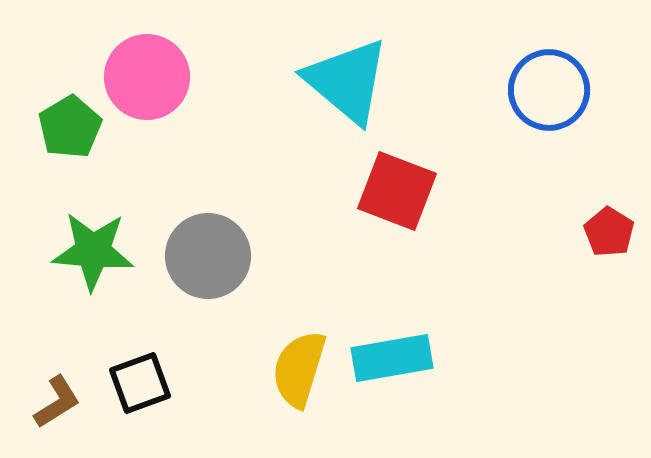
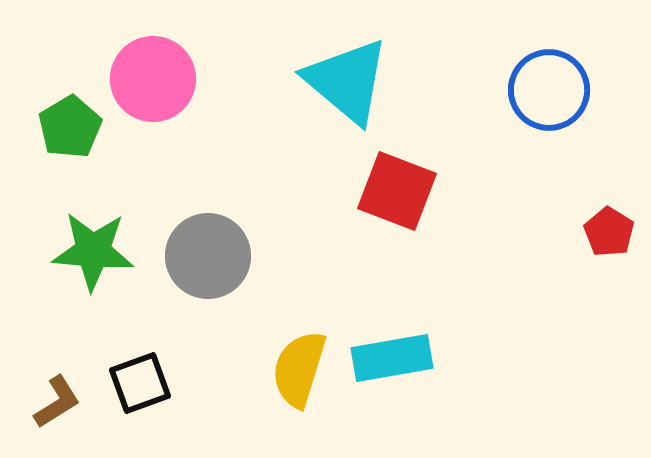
pink circle: moved 6 px right, 2 px down
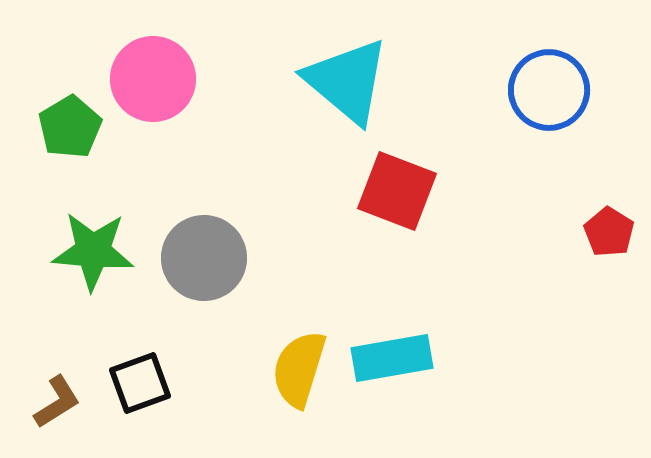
gray circle: moved 4 px left, 2 px down
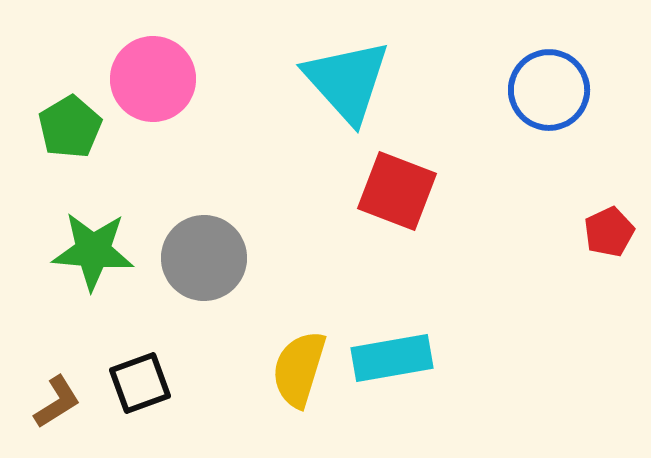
cyan triangle: rotated 8 degrees clockwise
red pentagon: rotated 15 degrees clockwise
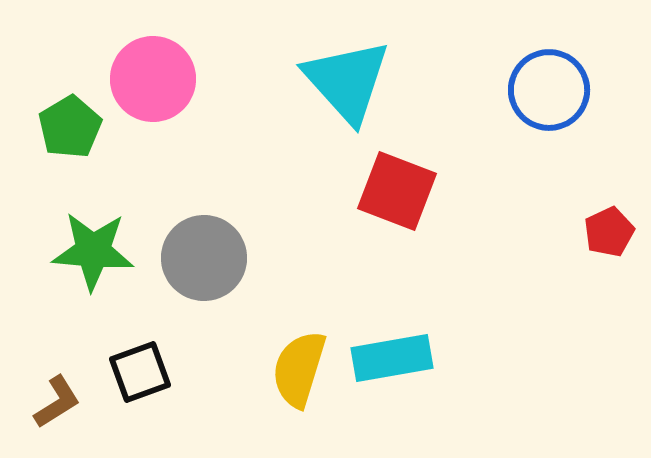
black square: moved 11 px up
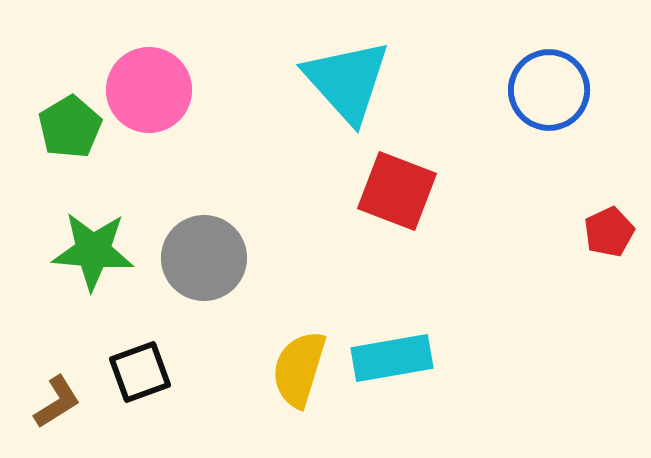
pink circle: moved 4 px left, 11 px down
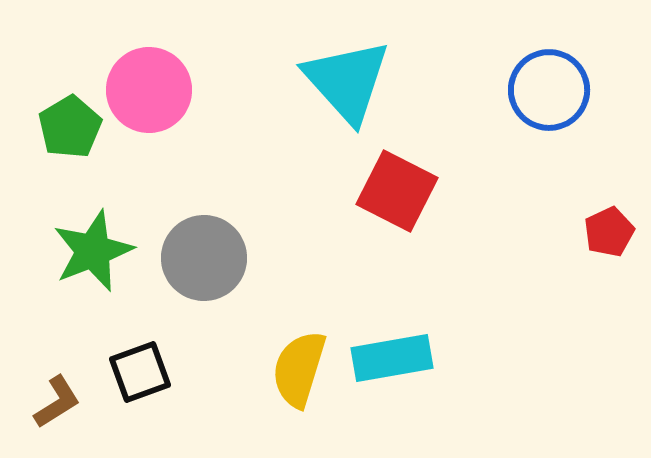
red square: rotated 6 degrees clockwise
green star: rotated 26 degrees counterclockwise
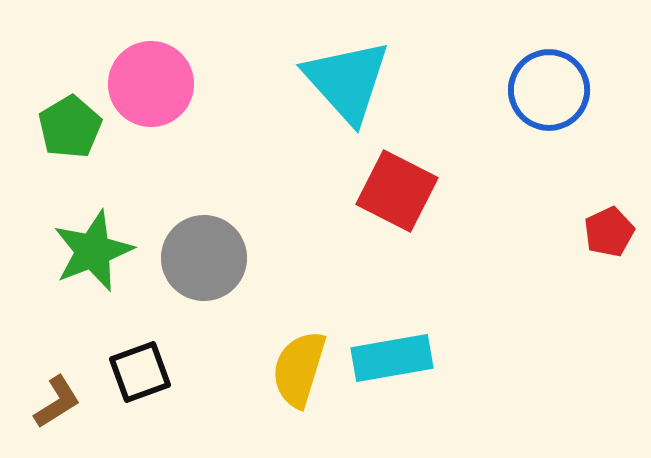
pink circle: moved 2 px right, 6 px up
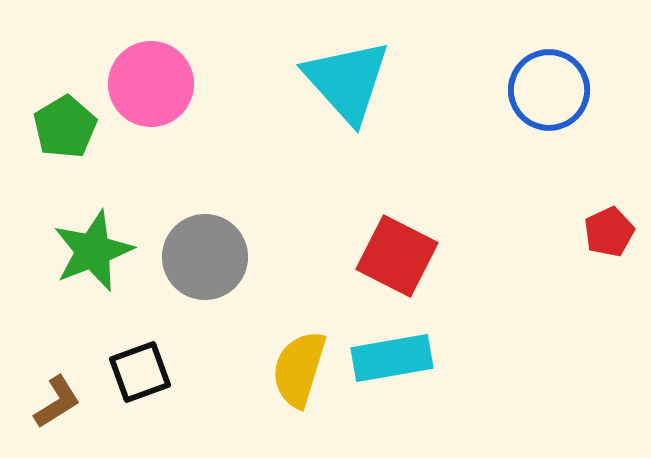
green pentagon: moved 5 px left
red square: moved 65 px down
gray circle: moved 1 px right, 1 px up
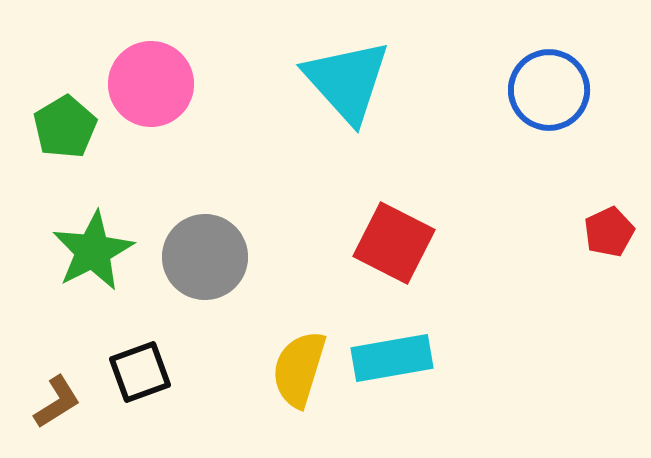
green star: rotated 6 degrees counterclockwise
red square: moved 3 px left, 13 px up
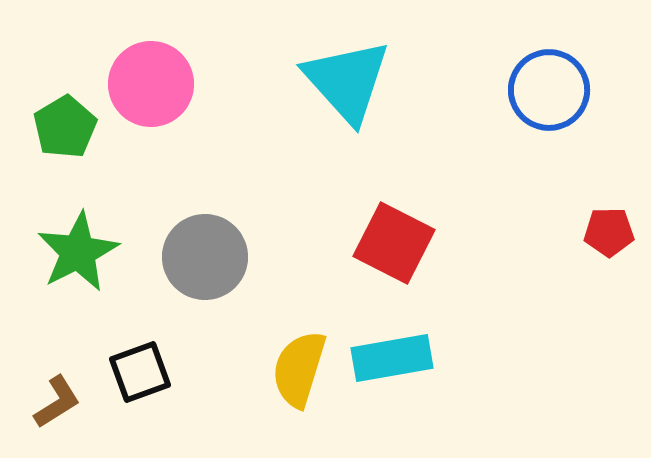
red pentagon: rotated 24 degrees clockwise
green star: moved 15 px left, 1 px down
